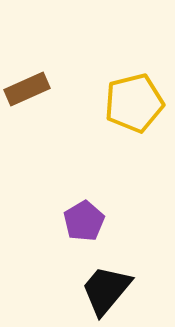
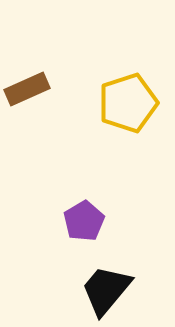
yellow pentagon: moved 6 px left; rotated 4 degrees counterclockwise
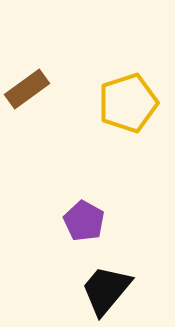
brown rectangle: rotated 12 degrees counterclockwise
purple pentagon: rotated 12 degrees counterclockwise
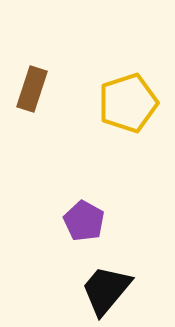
brown rectangle: moved 5 px right; rotated 36 degrees counterclockwise
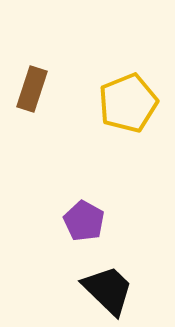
yellow pentagon: rotated 4 degrees counterclockwise
black trapezoid: moved 2 px right; rotated 94 degrees clockwise
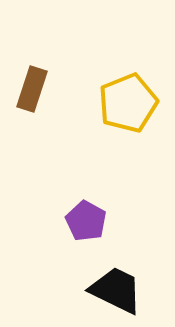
purple pentagon: moved 2 px right
black trapezoid: moved 8 px right; rotated 18 degrees counterclockwise
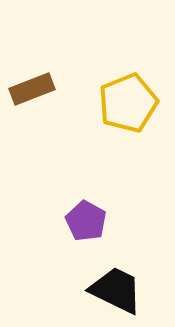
brown rectangle: rotated 51 degrees clockwise
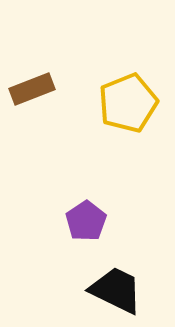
purple pentagon: rotated 9 degrees clockwise
